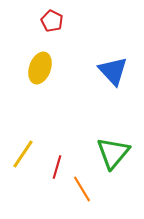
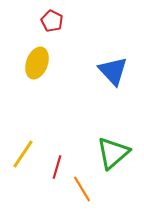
yellow ellipse: moved 3 px left, 5 px up
green triangle: rotated 9 degrees clockwise
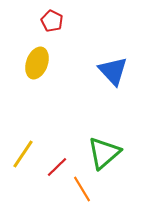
green triangle: moved 9 px left
red line: rotated 30 degrees clockwise
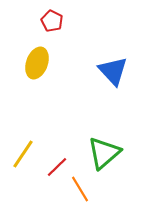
orange line: moved 2 px left
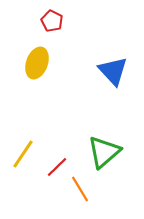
green triangle: moved 1 px up
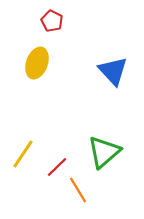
orange line: moved 2 px left, 1 px down
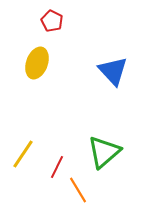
red line: rotated 20 degrees counterclockwise
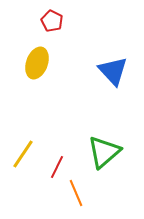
orange line: moved 2 px left, 3 px down; rotated 8 degrees clockwise
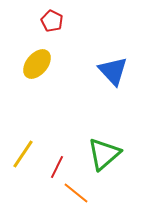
yellow ellipse: moved 1 px down; rotated 20 degrees clockwise
green triangle: moved 2 px down
orange line: rotated 28 degrees counterclockwise
